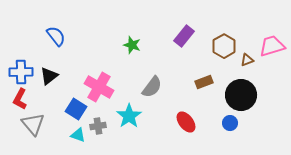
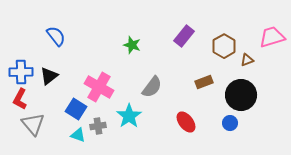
pink trapezoid: moved 9 px up
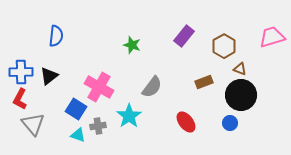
blue semicircle: rotated 45 degrees clockwise
brown triangle: moved 7 px left, 9 px down; rotated 40 degrees clockwise
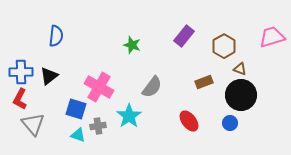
blue square: rotated 15 degrees counterclockwise
red ellipse: moved 3 px right, 1 px up
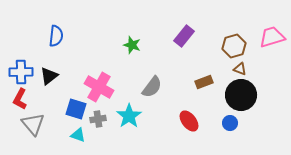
brown hexagon: moved 10 px right; rotated 15 degrees clockwise
gray cross: moved 7 px up
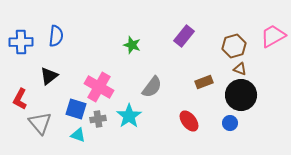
pink trapezoid: moved 1 px right, 1 px up; rotated 12 degrees counterclockwise
blue cross: moved 30 px up
gray triangle: moved 7 px right, 1 px up
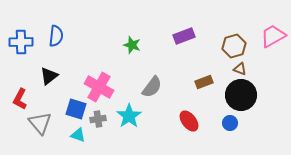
purple rectangle: rotated 30 degrees clockwise
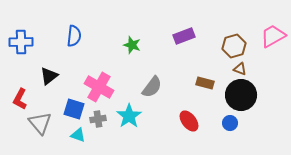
blue semicircle: moved 18 px right
brown rectangle: moved 1 px right, 1 px down; rotated 36 degrees clockwise
blue square: moved 2 px left
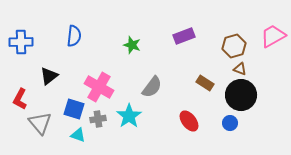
brown rectangle: rotated 18 degrees clockwise
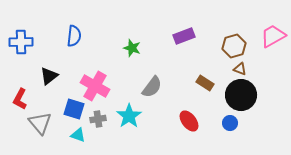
green star: moved 3 px down
pink cross: moved 4 px left, 1 px up
